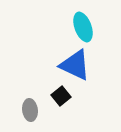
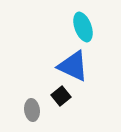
blue triangle: moved 2 px left, 1 px down
gray ellipse: moved 2 px right
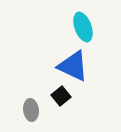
gray ellipse: moved 1 px left
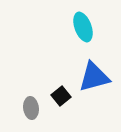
blue triangle: moved 21 px right, 11 px down; rotated 40 degrees counterclockwise
gray ellipse: moved 2 px up
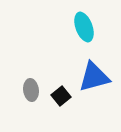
cyan ellipse: moved 1 px right
gray ellipse: moved 18 px up
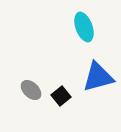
blue triangle: moved 4 px right
gray ellipse: rotated 40 degrees counterclockwise
